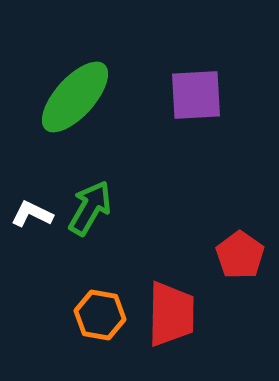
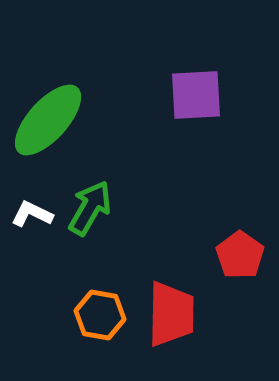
green ellipse: moved 27 px left, 23 px down
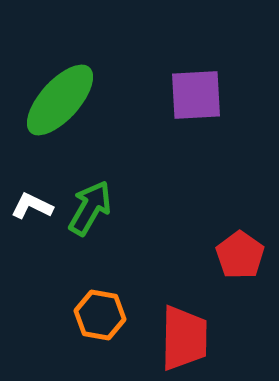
green ellipse: moved 12 px right, 20 px up
white L-shape: moved 8 px up
red trapezoid: moved 13 px right, 24 px down
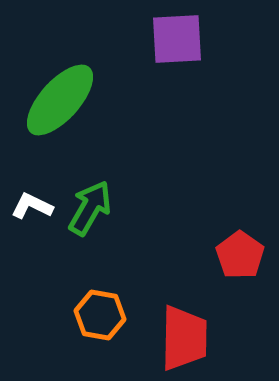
purple square: moved 19 px left, 56 px up
